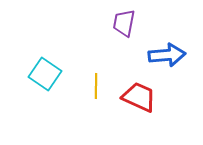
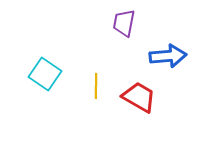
blue arrow: moved 1 px right, 1 px down
red trapezoid: rotated 6 degrees clockwise
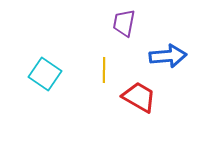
yellow line: moved 8 px right, 16 px up
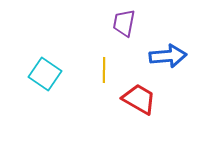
red trapezoid: moved 2 px down
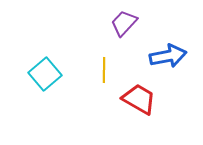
purple trapezoid: rotated 32 degrees clockwise
blue arrow: rotated 6 degrees counterclockwise
cyan square: rotated 16 degrees clockwise
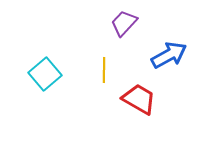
blue arrow: moved 1 px right, 1 px up; rotated 18 degrees counterclockwise
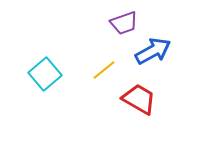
purple trapezoid: rotated 152 degrees counterclockwise
blue arrow: moved 16 px left, 4 px up
yellow line: rotated 50 degrees clockwise
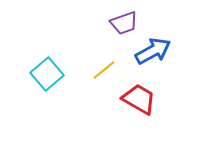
cyan square: moved 2 px right
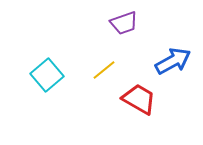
blue arrow: moved 20 px right, 10 px down
cyan square: moved 1 px down
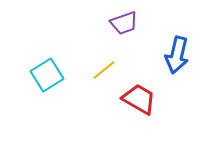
blue arrow: moved 4 px right, 6 px up; rotated 132 degrees clockwise
cyan square: rotated 8 degrees clockwise
